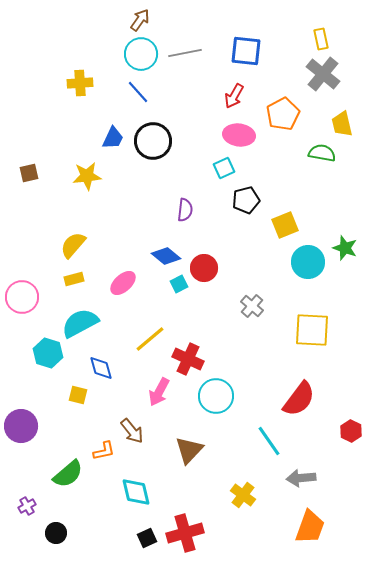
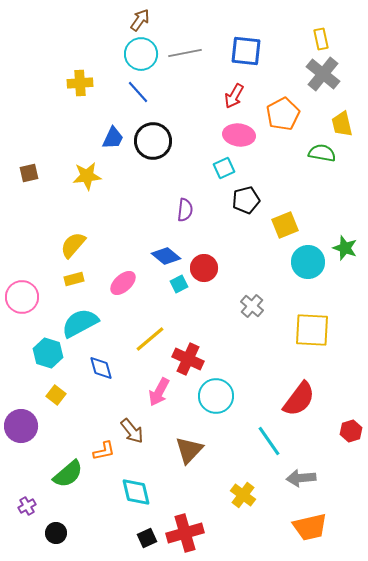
yellow square at (78, 395): moved 22 px left; rotated 24 degrees clockwise
red hexagon at (351, 431): rotated 15 degrees clockwise
orange trapezoid at (310, 527): rotated 57 degrees clockwise
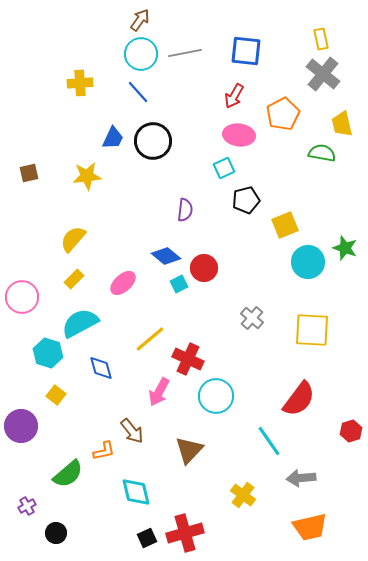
yellow semicircle at (73, 245): moved 6 px up
yellow rectangle at (74, 279): rotated 30 degrees counterclockwise
gray cross at (252, 306): moved 12 px down
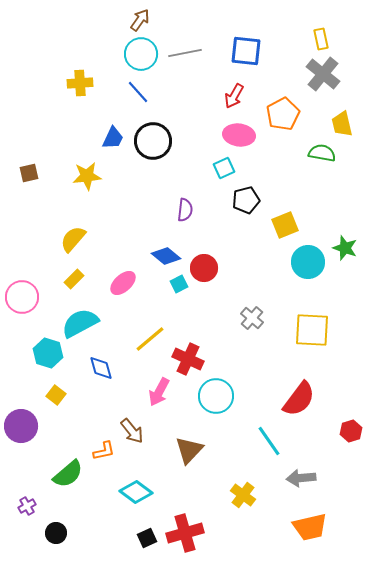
cyan diamond at (136, 492): rotated 40 degrees counterclockwise
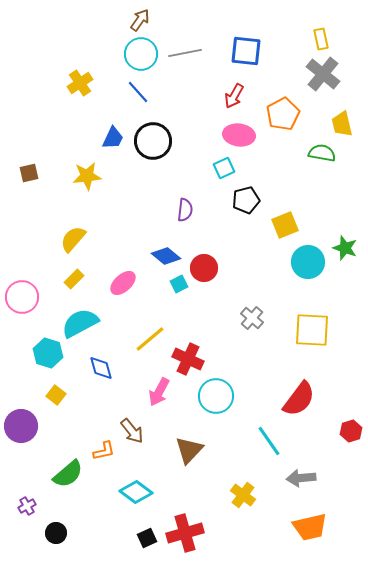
yellow cross at (80, 83): rotated 30 degrees counterclockwise
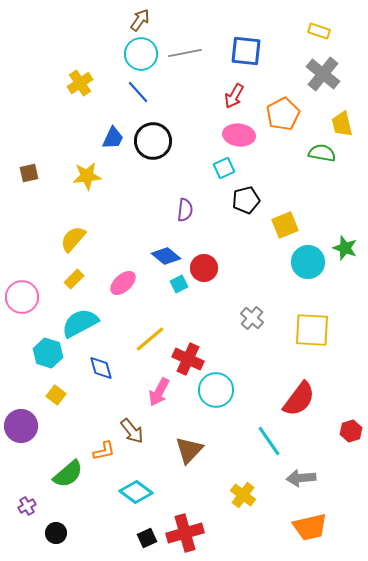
yellow rectangle at (321, 39): moved 2 px left, 8 px up; rotated 60 degrees counterclockwise
cyan circle at (216, 396): moved 6 px up
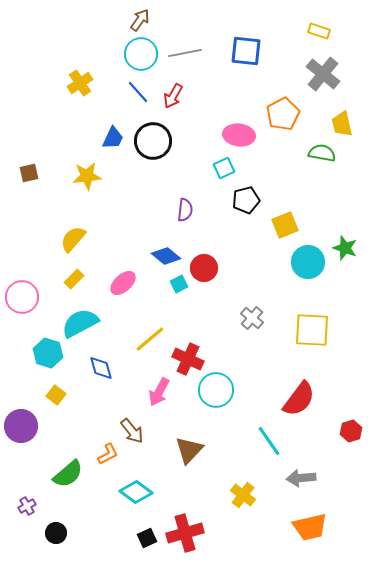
red arrow at (234, 96): moved 61 px left
orange L-shape at (104, 451): moved 4 px right, 3 px down; rotated 15 degrees counterclockwise
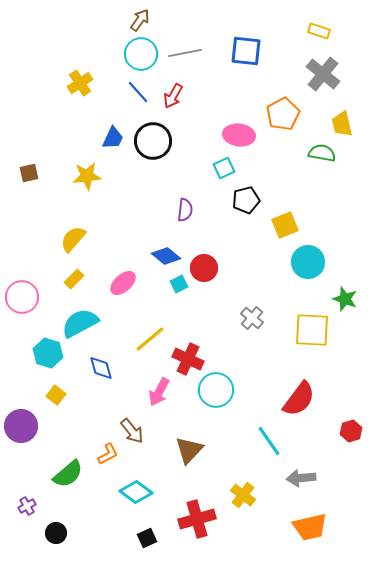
green star at (345, 248): moved 51 px down
red cross at (185, 533): moved 12 px right, 14 px up
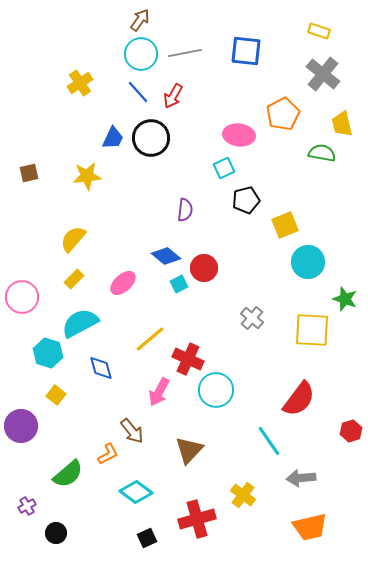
black circle at (153, 141): moved 2 px left, 3 px up
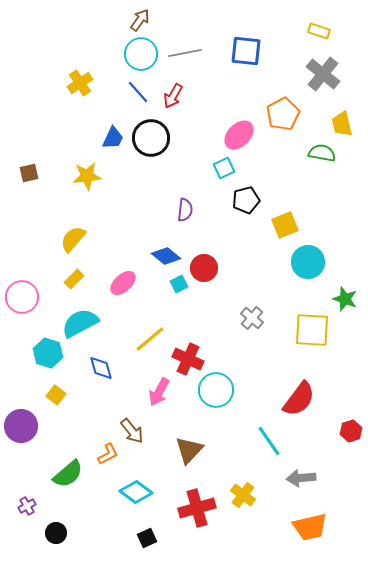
pink ellipse at (239, 135): rotated 52 degrees counterclockwise
red cross at (197, 519): moved 11 px up
